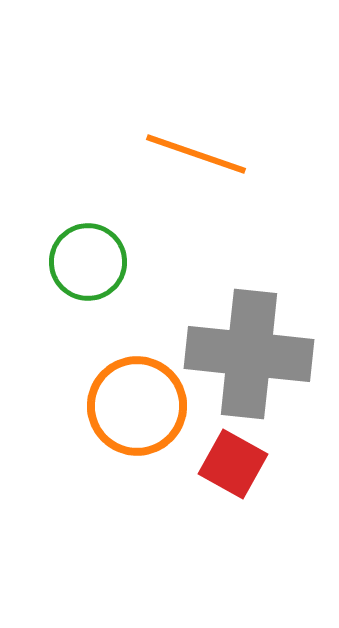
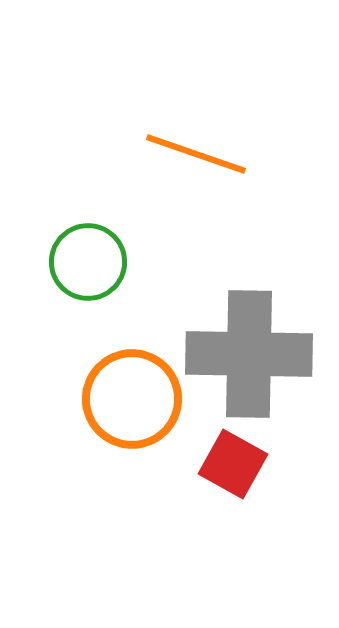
gray cross: rotated 5 degrees counterclockwise
orange circle: moved 5 px left, 7 px up
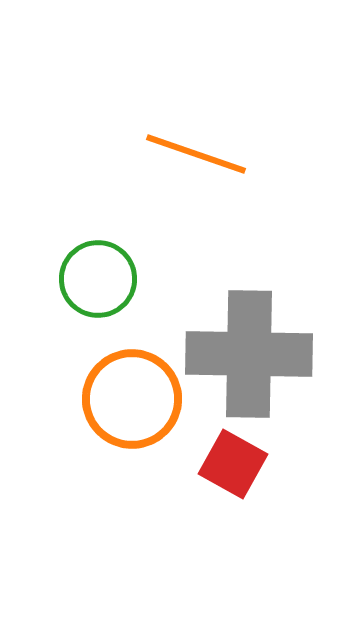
green circle: moved 10 px right, 17 px down
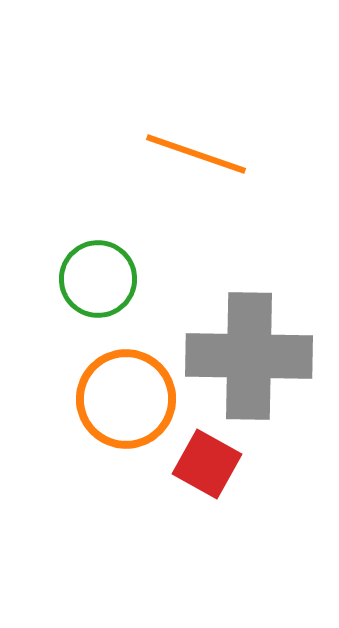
gray cross: moved 2 px down
orange circle: moved 6 px left
red square: moved 26 px left
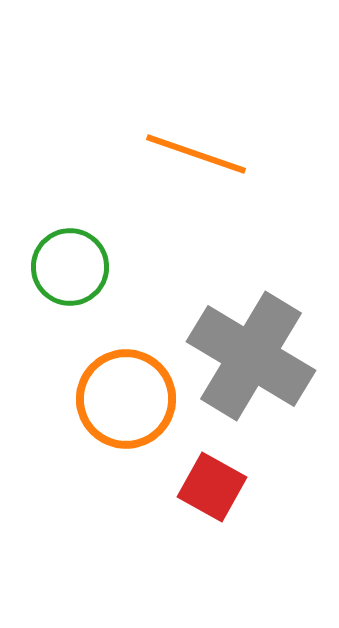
green circle: moved 28 px left, 12 px up
gray cross: moved 2 px right; rotated 30 degrees clockwise
red square: moved 5 px right, 23 px down
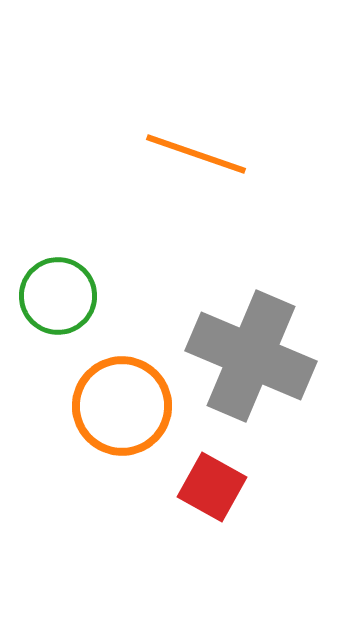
green circle: moved 12 px left, 29 px down
gray cross: rotated 8 degrees counterclockwise
orange circle: moved 4 px left, 7 px down
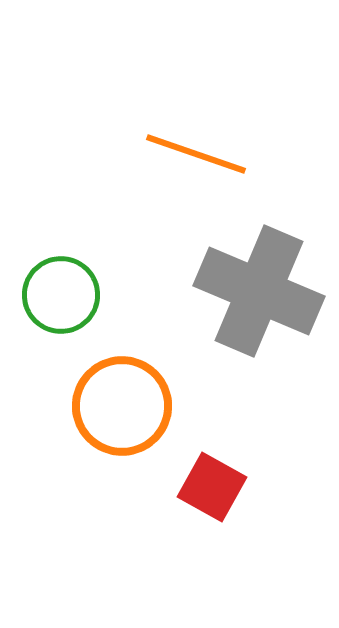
green circle: moved 3 px right, 1 px up
gray cross: moved 8 px right, 65 px up
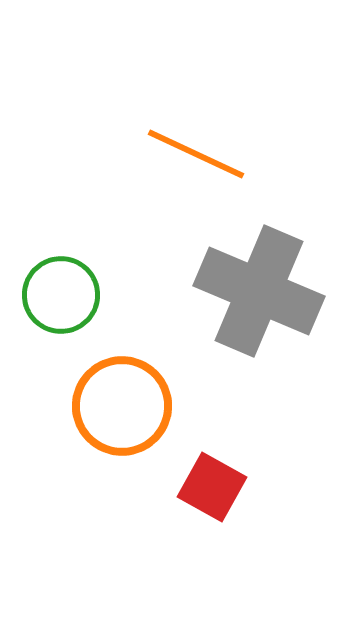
orange line: rotated 6 degrees clockwise
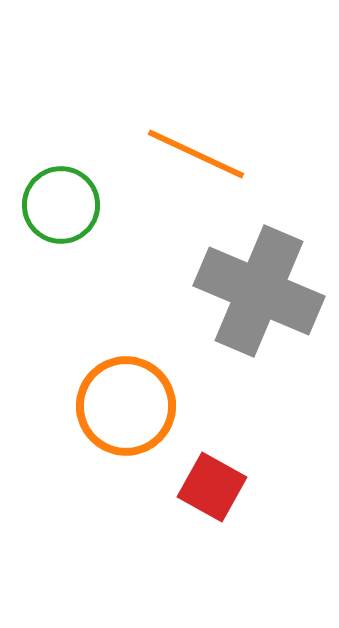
green circle: moved 90 px up
orange circle: moved 4 px right
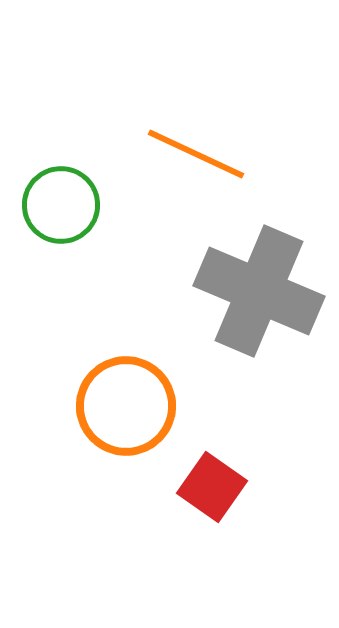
red square: rotated 6 degrees clockwise
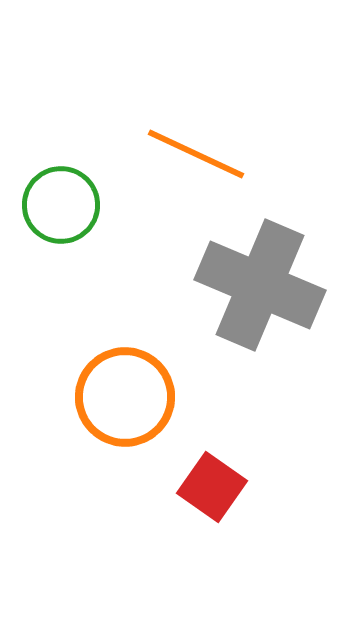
gray cross: moved 1 px right, 6 px up
orange circle: moved 1 px left, 9 px up
